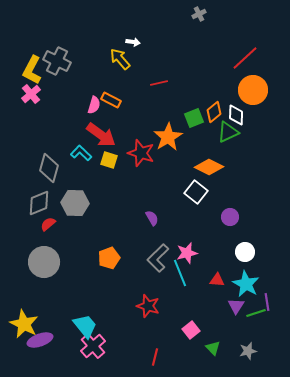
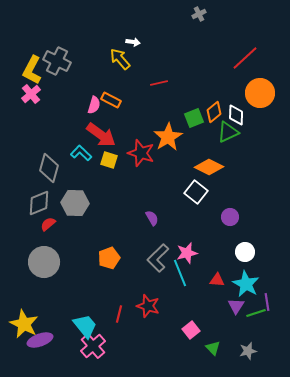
orange circle at (253, 90): moved 7 px right, 3 px down
red line at (155, 357): moved 36 px left, 43 px up
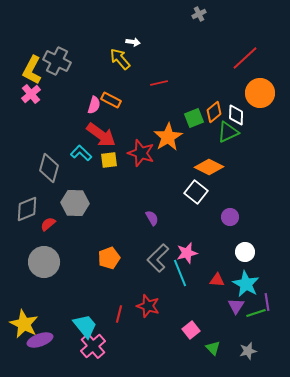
yellow square at (109, 160): rotated 24 degrees counterclockwise
gray diamond at (39, 203): moved 12 px left, 6 px down
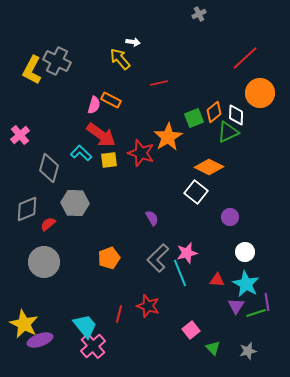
pink cross at (31, 94): moved 11 px left, 41 px down
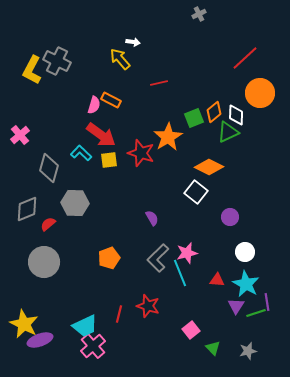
cyan trapezoid at (85, 326): rotated 104 degrees clockwise
